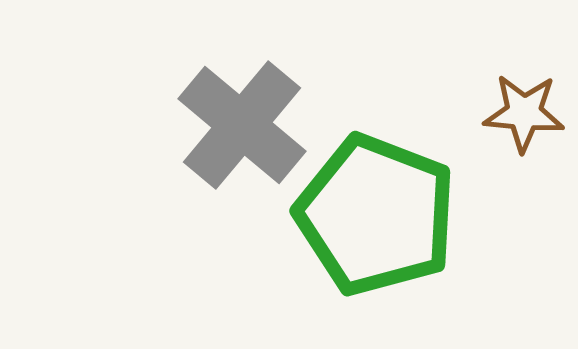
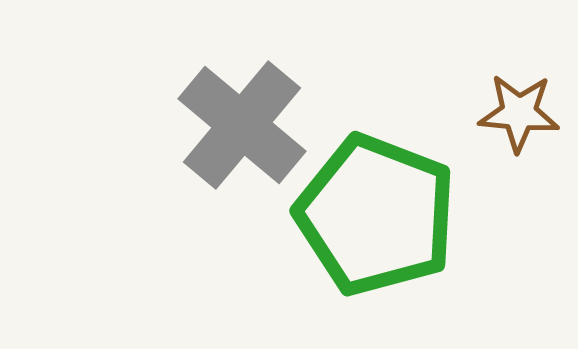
brown star: moved 5 px left
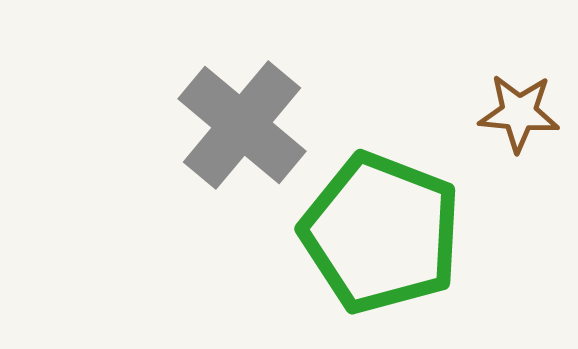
green pentagon: moved 5 px right, 18 px down
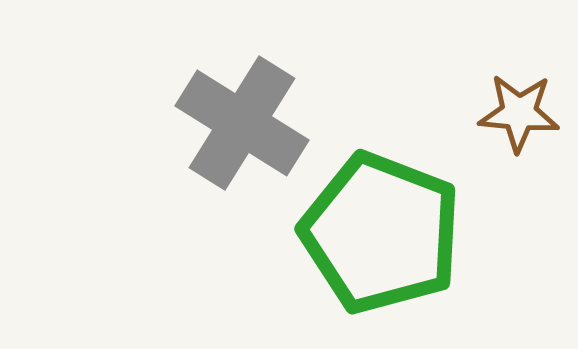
gray cross: moved 2 px up; rotated 8 degrees counterclockwise
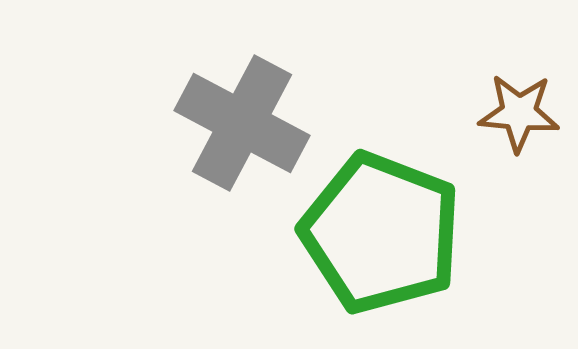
gray cross: rotated 4 degrees counterclockwise
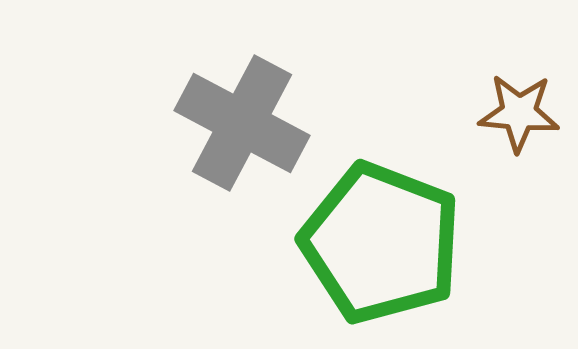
green pentagon: moved 10 px down
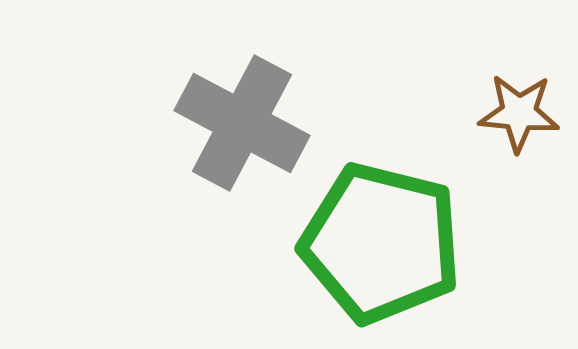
green pentagon: rotated 7 degrees counterclockwise
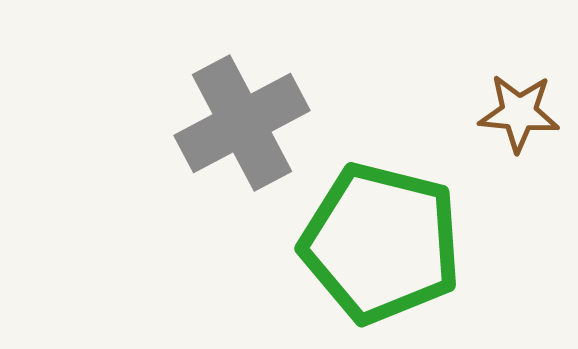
gray cross: rotated 34 degrees clockwise
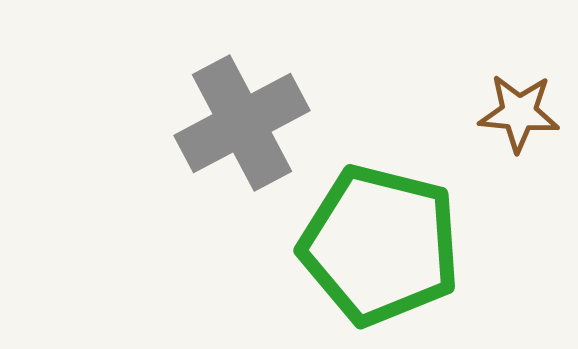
green pentagon: moved 1 px left, 2 px down
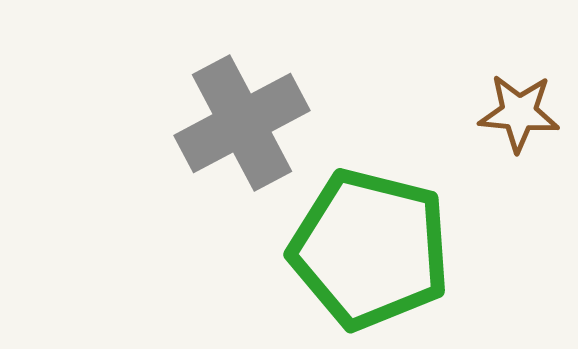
green pentagon: moved 10 px left, 4 px down
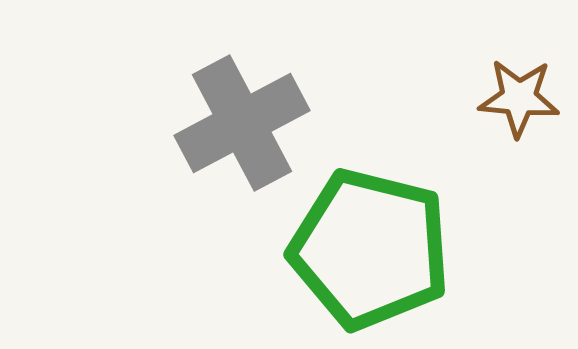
brown star: moved 15 px up
